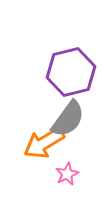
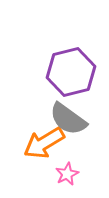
gray semicircle: rotated 90 degrees clockwise
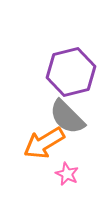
gray semicircle: moved 1 px left, 2 px up; rotated 9 degrees clockwise
pink star: rotated 20 degrees counterclockwise
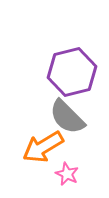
purple hexagon: moved 1 px right
orange arrow: moved 1 px left, 4 px down
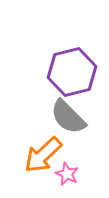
gray semicircle: moved 1 px right
orange arrow: moved 8 px down; rotated 12 degrees counterclockwise
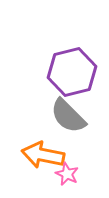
gray semicircle: moved 1 px up
orange arrow: rotated 54 degrees clockwise
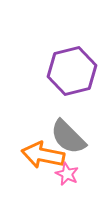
purple hexagon: moved 1 px up
gray semicircle: moved 21 px down
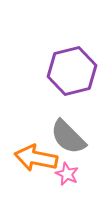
orange arrow: moved 7 px left, 3 px down
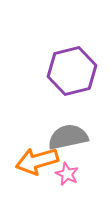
gray semicircle: rotated 123 degrees clockwise
orange arrow: moved 1 px right, 3 px down; rotated 27 degrees counterclockwise
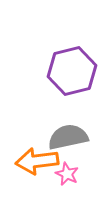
orange arrow: rotated 9 degrees clockwise
